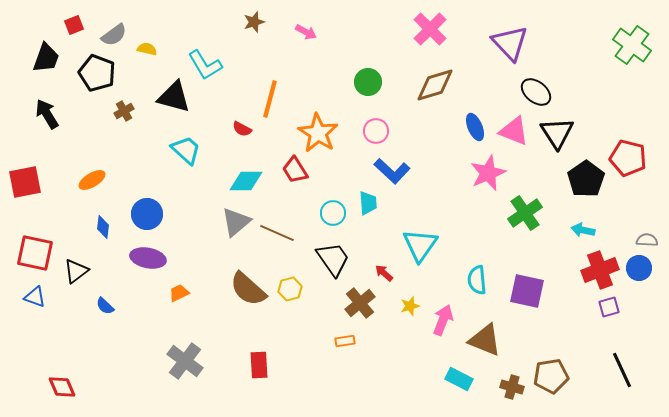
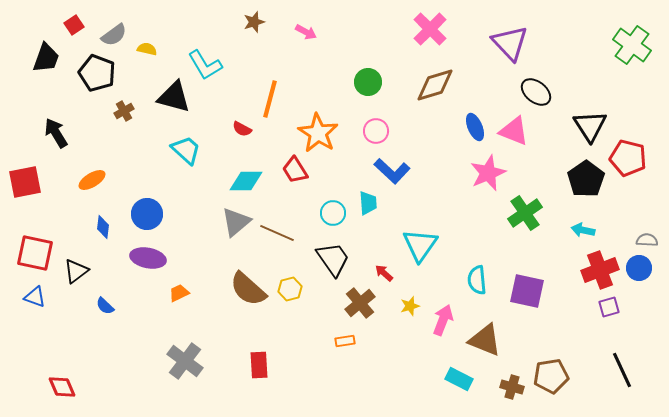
red square at (74, 25): rotated 12 degrees counterclockwise
black arrow at (47, 114): moved 9 px right, 19 px down
black triangle at (557, 133): moved 33 px right, 7 px up
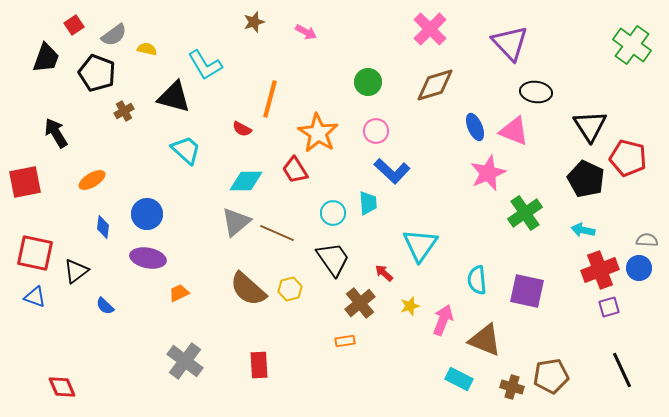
black ellipse at (536, 92): rotated 32 degrees counterclockwise
black pentagon at (586, 179): rotated 12 degrees counterclockwise
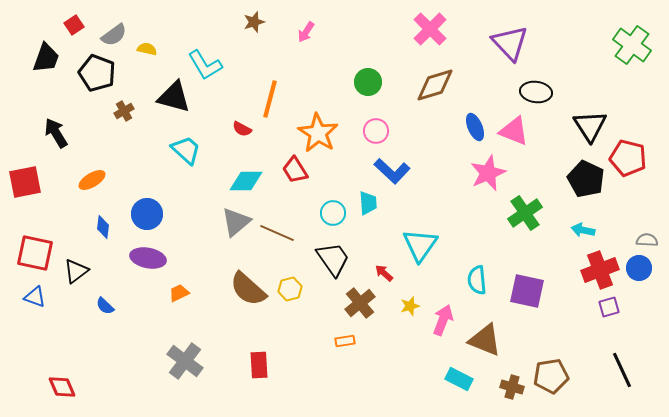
pink arrow at (306, 32): rotated 95 degrees clockwise
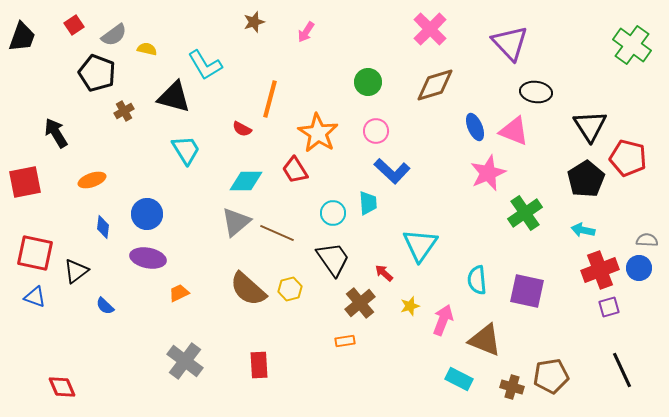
black trapezoid at (46, 58): moved 24 px left, 21 px up
cyan trapezoid at (186, 150): rotated 16 degrees clockwise
black pentagon at (586, 179): rotated 15 degrees clockwise
orange ellipse at (92, 180): rotated 12 degrees clockwise
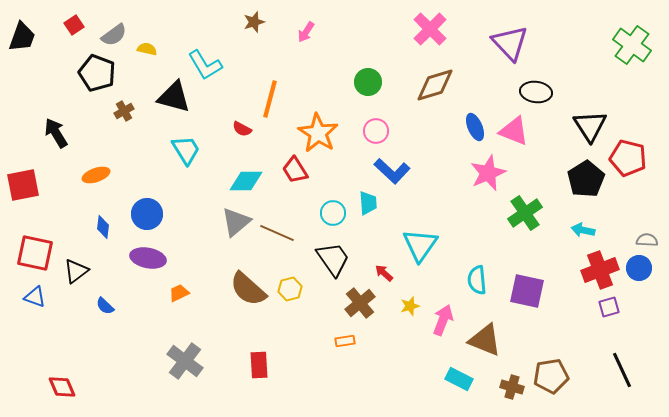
orange ellipse at (92, 180): moved 4 px right, 5 px up
red square at (25, 182): moved 2 px left, 3 px down
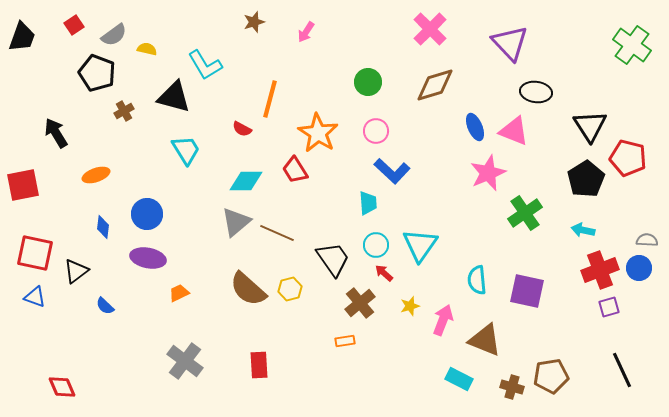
cyan circle at (333, 213): moved 43 px right, 32 px down
